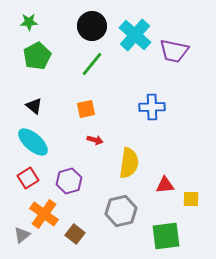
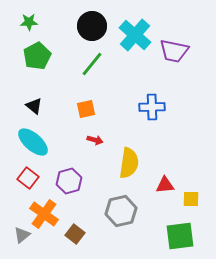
red square: rotated 20 degrees counterclockwise
green square: moved 14 px right
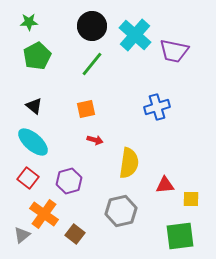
blue cross: moved 5 px right; rotated 15 degrees counterclockwise
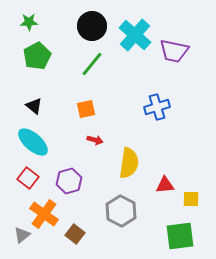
gray hexagon: rotated 20 degrees counterclockwise
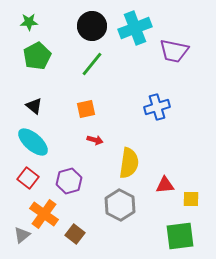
cyan cross: moved 7 px up; rotated 28 degrees clockwise
gray hexagon: moved 1 px left, 6 px up
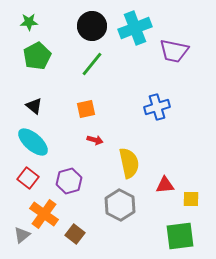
yellow semicircle: rotated 20 degrees counterclockwise
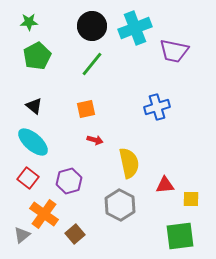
brown square: rotated 12 degrees clockwise
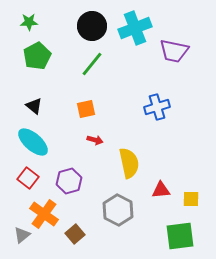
red triangle: moved 4 px left, 5 px down
gray hexagon: moved 2 px left, 5 px down
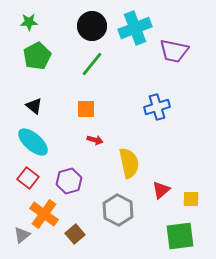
orange square: rotated 12 degrees clockwise
red triangle: rotated 36 degrees counterclockwise
